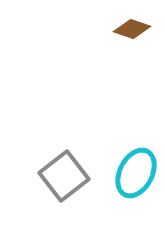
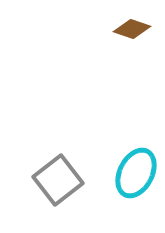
gray square: moved 6 px left, 4 px down
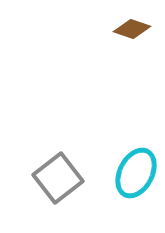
gray square: moved 2 px up
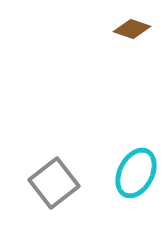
gray square: moved 4 px left, 5 px down
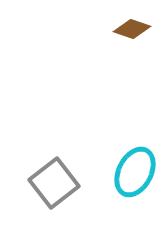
cyan ellipse: moved 1 px left, 1 px up
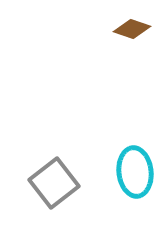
cyan ellipse: rotated 33 degrees counterclockwise
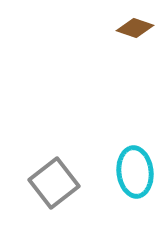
brown diamond: moved 3 px right, 1 px up
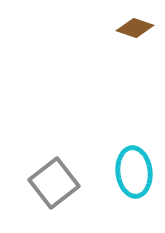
cyan ellipse: moved 1 px left
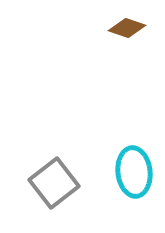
brown diamond: moved 8 px left
